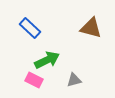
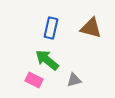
blue rectangle: moved 21 px right; rotated 60 degrees clockwise
green arrow: rotated 115 degrees counterclockwise
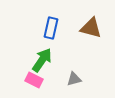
green arrow: moved 5 px left; rotated 85 degrees clockwise
gray triangle: moved 1 px up
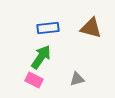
blue rectangle: moved 3 px left; rotated 70 degrees clockwise
green arrow: moved 1 px left, 3 px up
gray triangle: moved 3 px right
